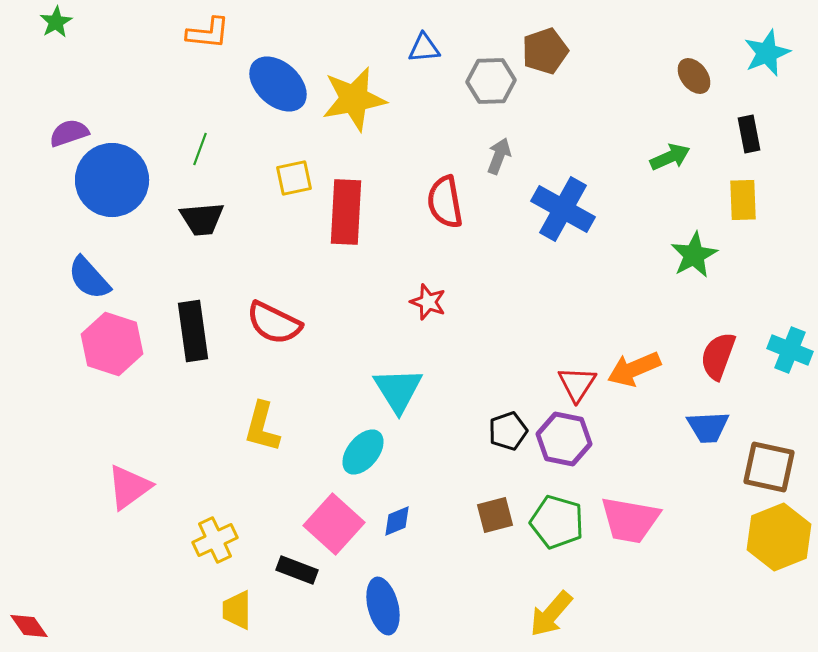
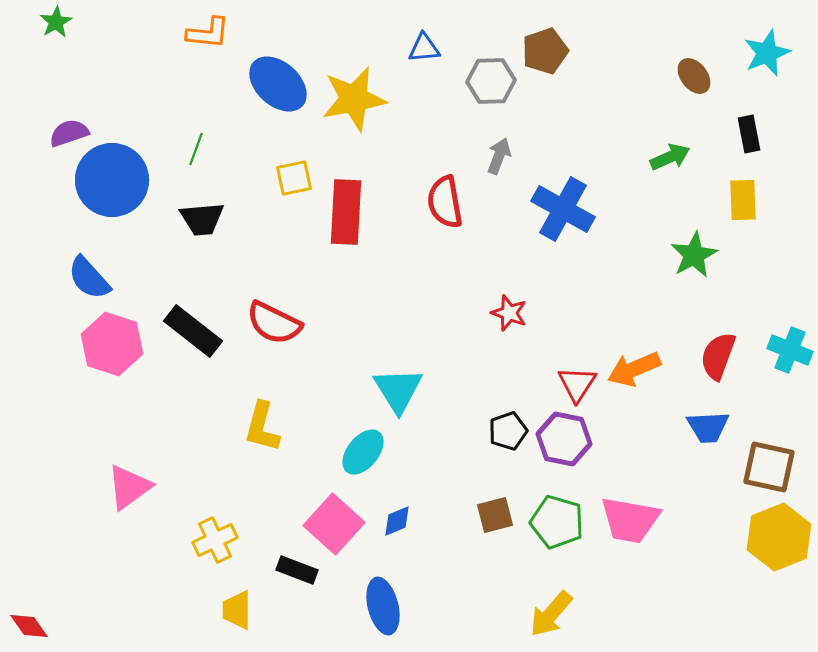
green line at (200, 149): moved 4 px left
red star at (428, 302): moved 81 px right, 11 px down
black rectangle at (193, 331): rotated 44 degrees counterclockwise
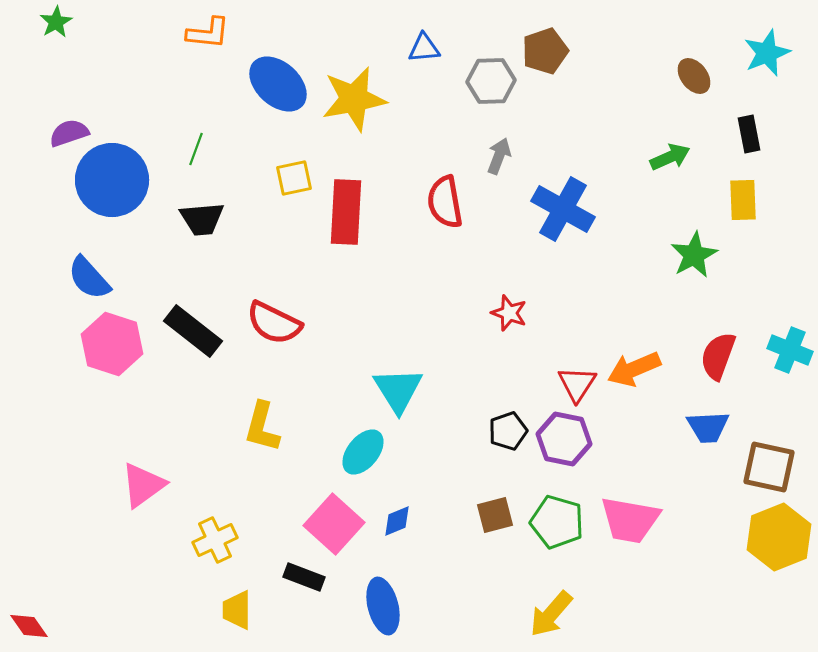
pink triangle at (129, 487): moved 14 px right, 2 px up
black rectangle at (297, 570): moved 7 px right, 7 px down
